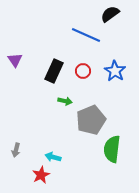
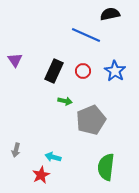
black semicircle: rotated 24 degrees clockwise
green semicircle: moved 6 px left, 18 px down
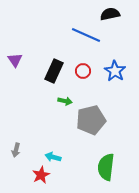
gray pentagon: rotated 8 degrees clockwise
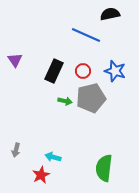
blue star: rotated 15 degrees counterclockwise
gray pentagon: moved 22 px up
green semicircle: moved 2 px left, 1 px down
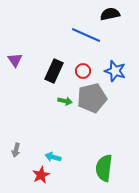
gray pentagon: moved 1 px right
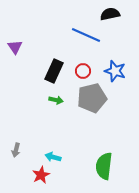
purple triangle: moved 13 px up
green arrow: moved 9 px left, 1 px up
green semicircle: moved 2 px up
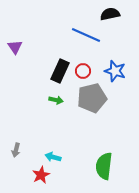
black rectangle: moved 6 px right
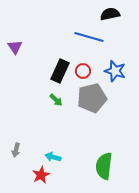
blue line: moved 3 px right, 2 px down; rotated 8 degrees counterclockwise
green arrow: rotated 32 degrees clockwise
